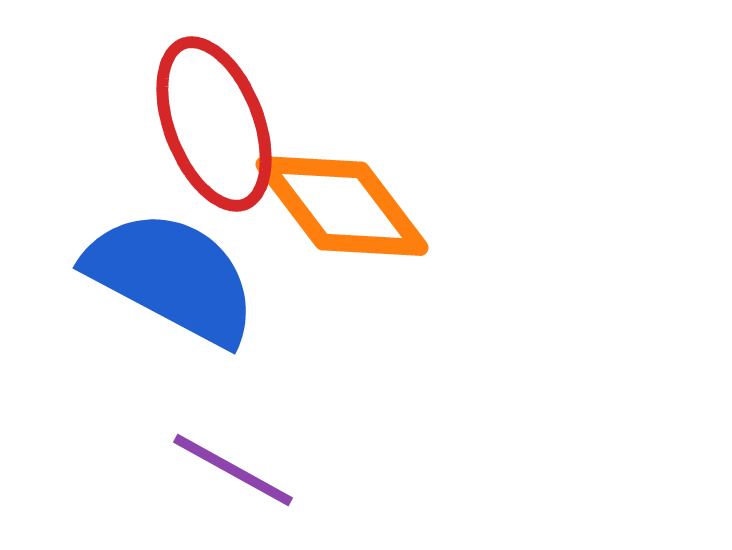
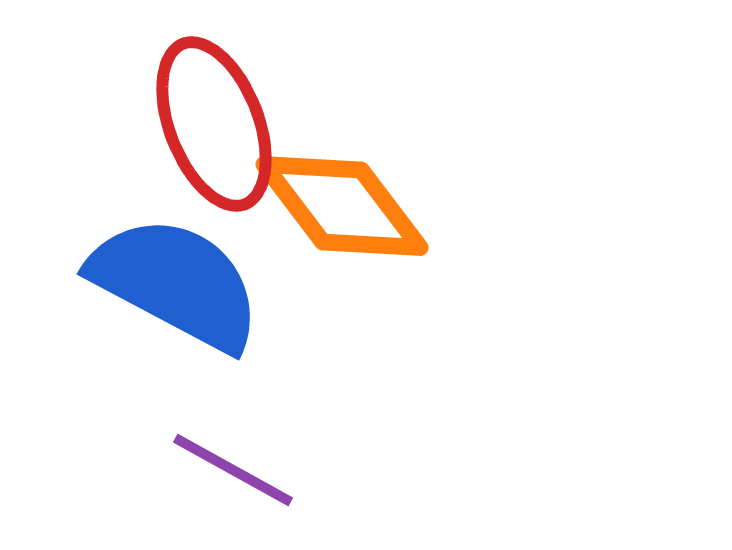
blue semicircle: moved 4 px right, 6 px down
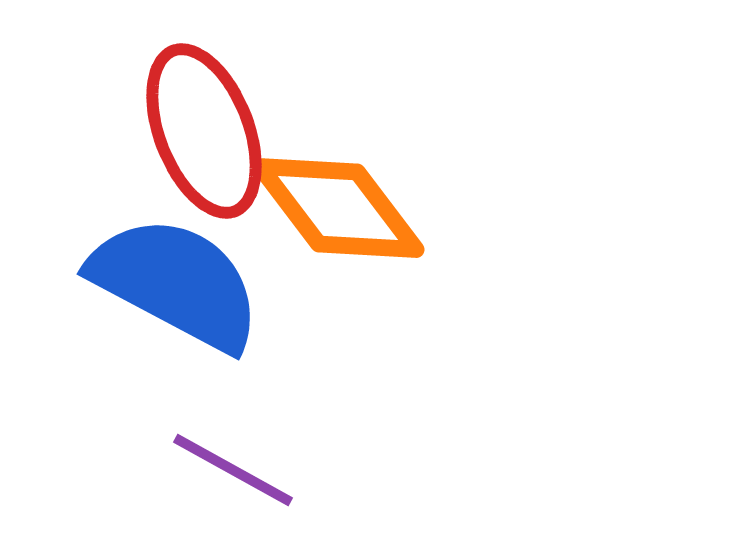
red ellipse: moved 10 px left, 7 px down
orange diamond: moved 4 px left, 2 px down
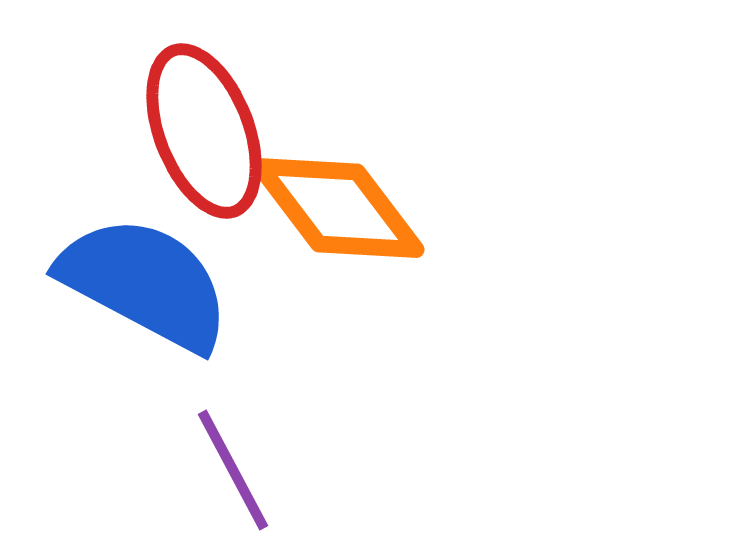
blue semicircle: moved 31 px left
purple line: rotated 33 degrees clockwise
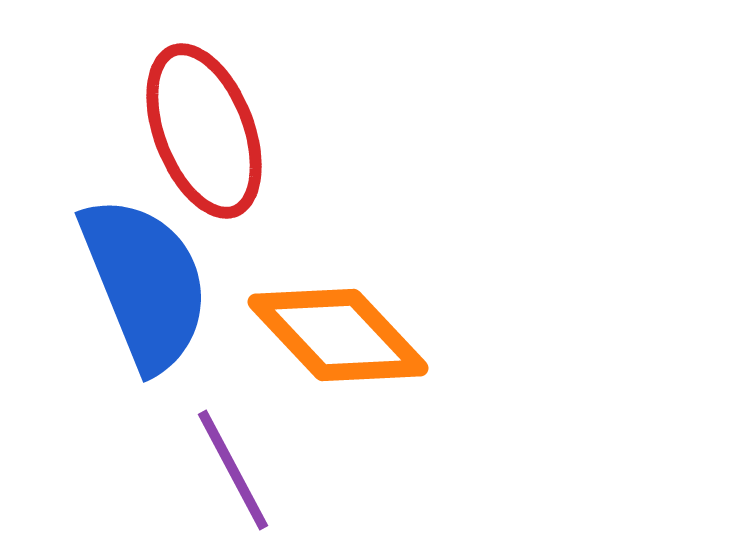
orange diamond: moved 127 px down; rotated 6 degrees counterclockwise
blue semicircle: rotated 40 degrees clockwise
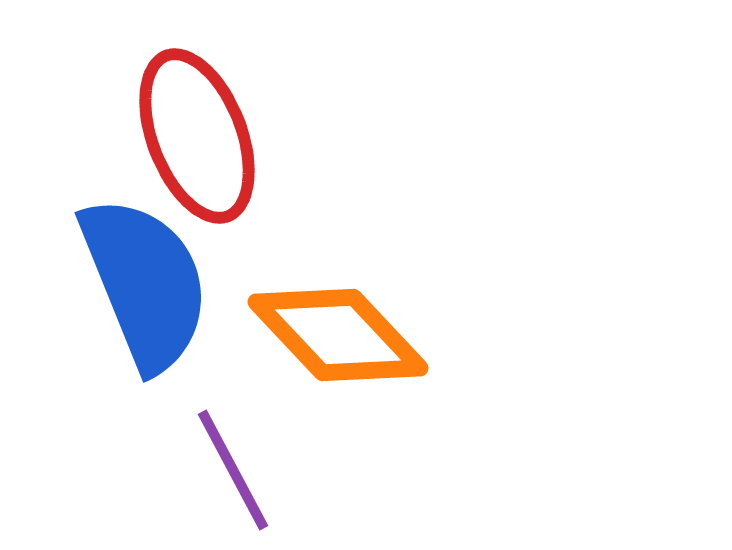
red ellipse: moved 7 px left, 5 px down
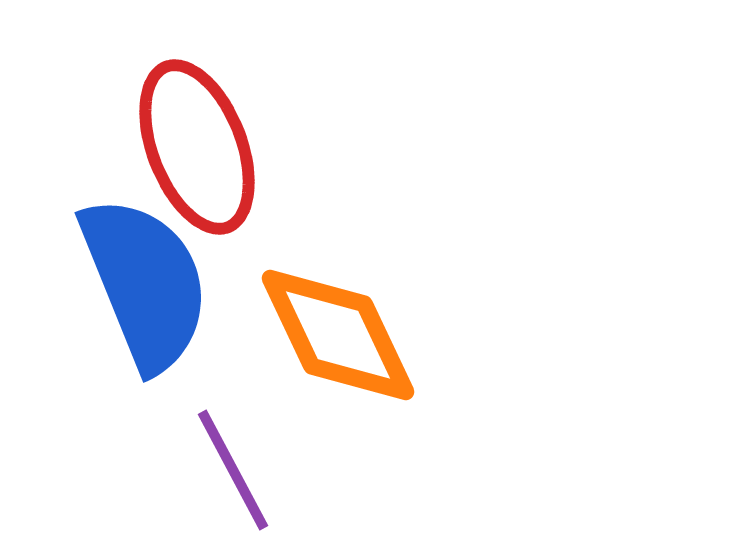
red ellipse: moved 11 px down
orange diamond: rotated 18 degrees clockwise
